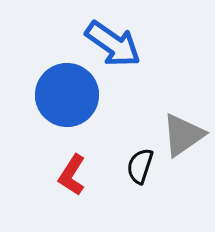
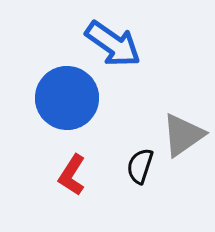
blue circle: moved 3 px down
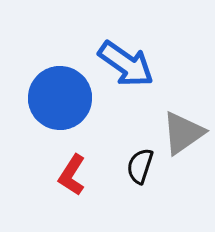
blue arrow: moved 13 px right, 20 px down
blue circle: moved 7 px left
gray triangle: moved 2 px up
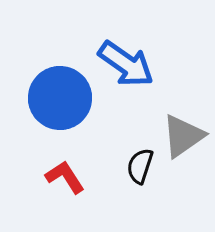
gray triangle: moved 3 px down
red L-shape: moved 7 px left, 2 px down; rotated 114 degrees clockwise
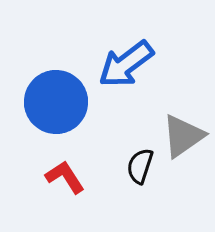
blue arrow: rotated 108 degrees clockwise
blue circle: moved 4 px left, 4 px down
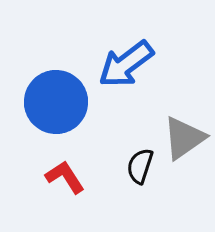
gray triangle: moved 1 px right, 2 px down
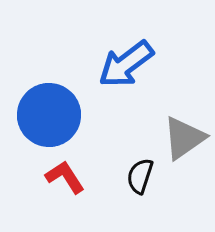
blue circle: moved 7 px left, 13 px down
black semicircle: moved 10 px down
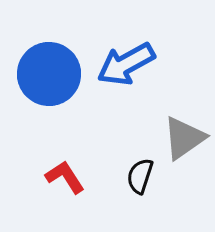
blue arrow: rotated 8 degrees clockwise
blue circle: moved 41 px up
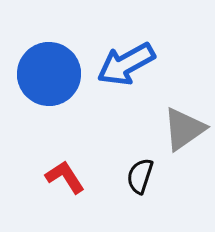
gray triangle: moved 9 px up
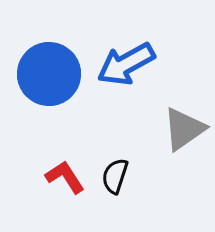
black semicircle: moved 25 px left
